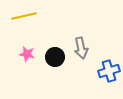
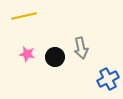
blue cross: moved 1 px left, 8 px down; rotated 10 degrees counterclockwise
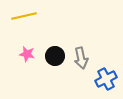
gray arrow: moved 10 px down
black circle: moved 1 px up
blue cross: moved 2 px left
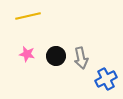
yellow line: moved 4 px right
black circle: moved 1 px right
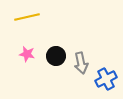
yellow line: moved 1 px left, 1 px down
gray arrow: moved 5 px down
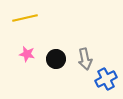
yellow line: moved 2 px left, 1 px down
black circle: moved 3 px down
gray arrow: moved 4 px right, 4 px up
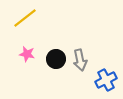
yellow line: rotated 25 degrees counterclockwise
gray arrow: moved 5 px left, 1 px down
blue cross: moved 1 px down
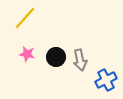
yellow line: rotated 10 degrees counterclockwise
black circle: moved 2 px up
